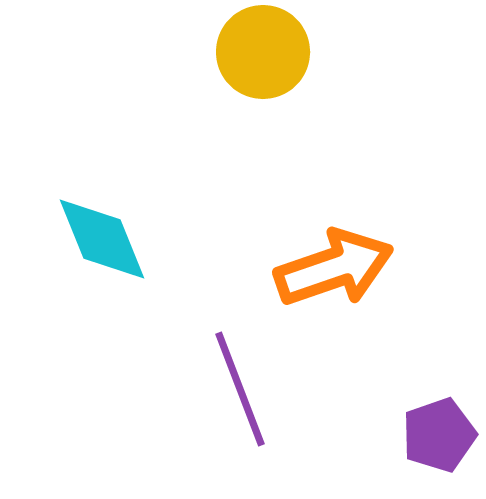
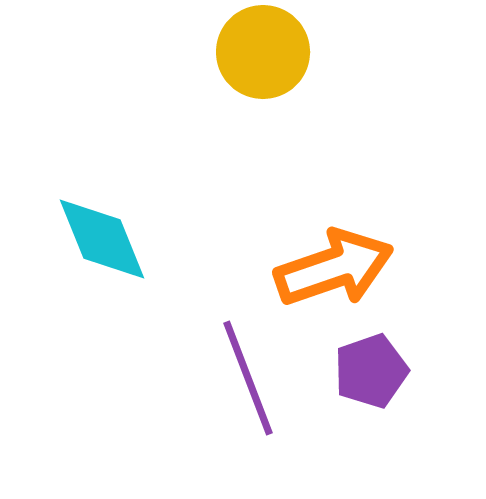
purple line: moved 8 px right, 11 px up
purple pentagon: moved 68 px left, 64 px up
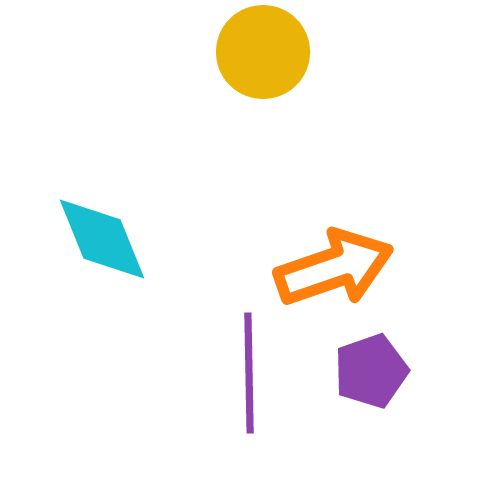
purple line: moved 1 px right, 5 px up; rotated 20 degrees clockwise
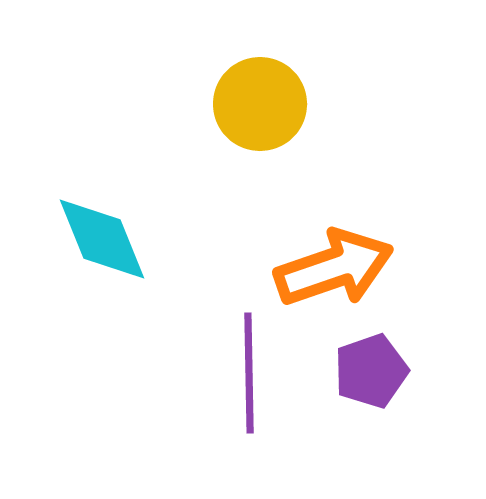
yellow circle: moved 3 px left, 52 px down
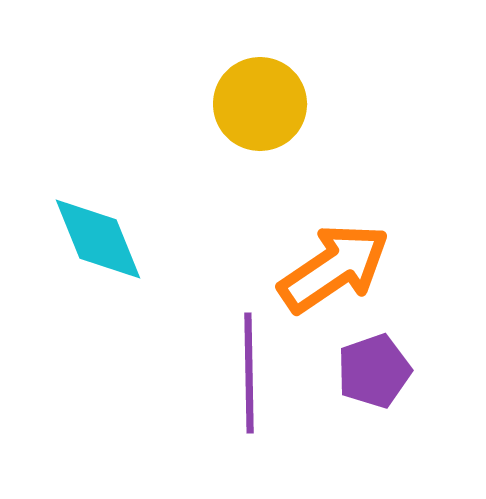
cyan diamond: moved 4 px left
orange arrow: rotated 15 degrees counterclockwise
purple pentagon: moved 3 px right
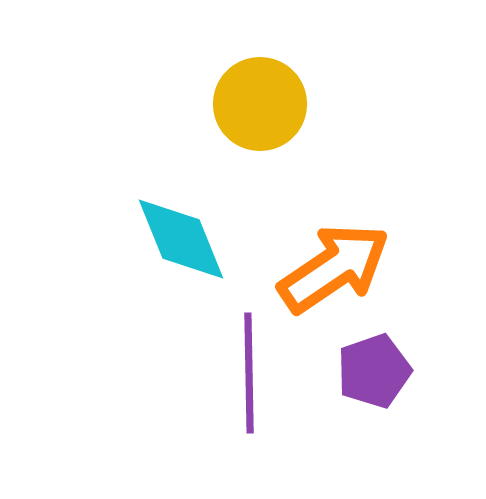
cyan diamond: moved 83 px right
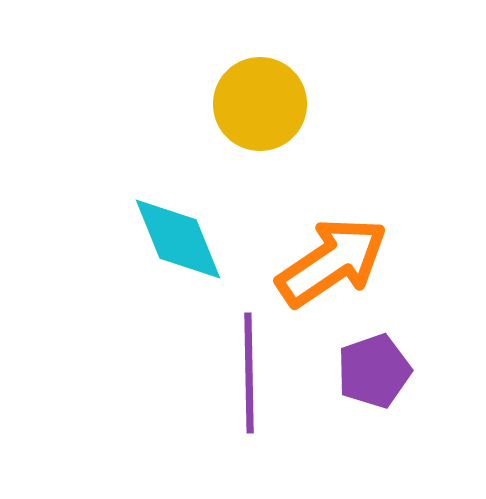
cyan diamond: moved 3 px left
orange arrow: moved 2 px left, 6 px up
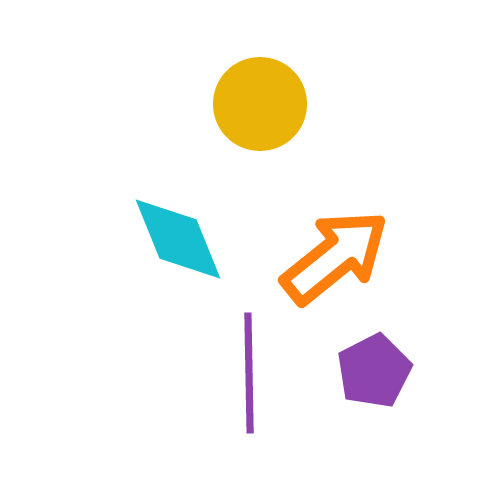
orange arrow: moved 3 px right, 5 px up; rotated 5 degrees counterclockwise
purple pentagon: rotated 8 degrees counterclockwise
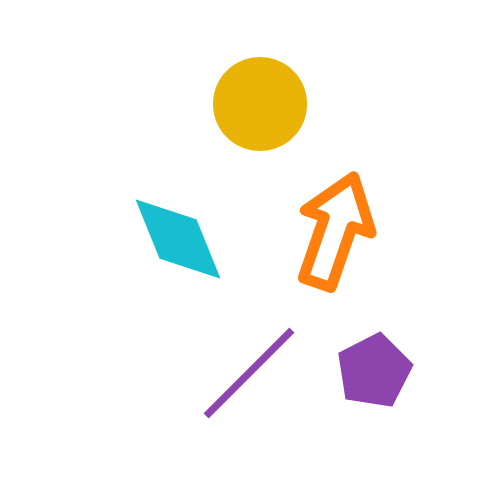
orange arrow: moved 26 px up; rotated 32 degrees counterclockwise
purple line: rotated 46 degrees clockwise
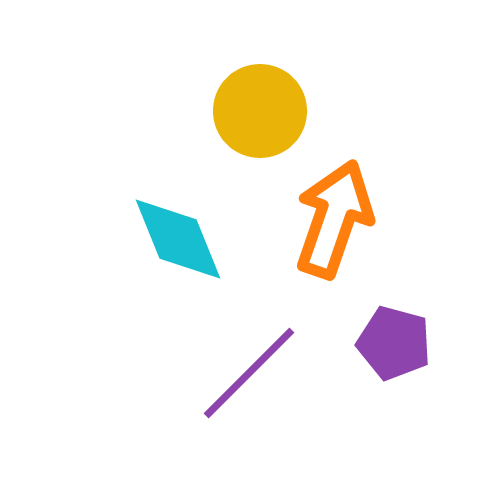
yellow circle: moved 7 px down
orange arrow: moved 1 px left, 12 px up
purple pentagon: moved 20 px right, 28 px up; rotated 30 degrees counterclockwise
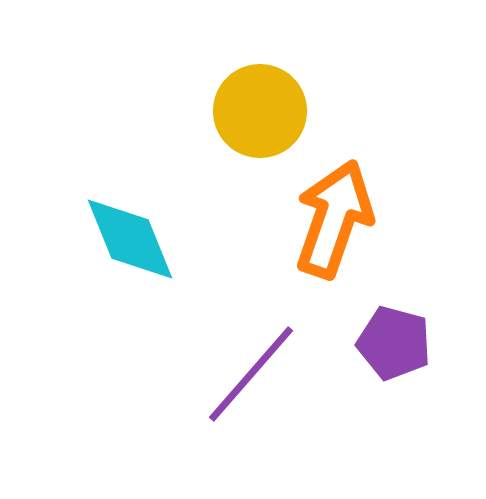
cyan diamond: moved 48 px left
purple line: moved 2 px right, 1 px down; rotated 4 degrees counterclockwise
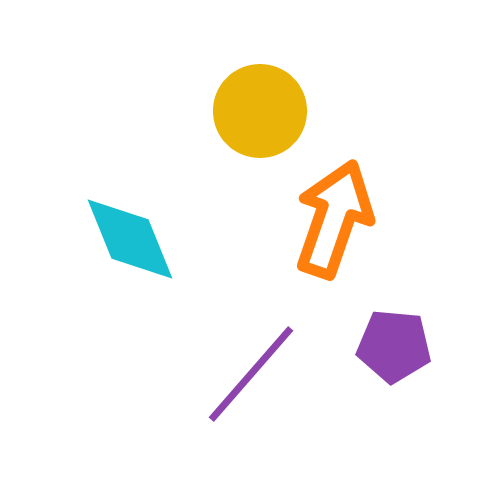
purple pentagon: moved 3 px down; rotated 10 degrees counterclockwise
